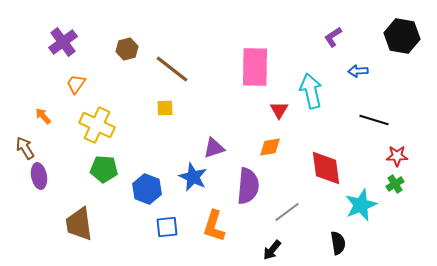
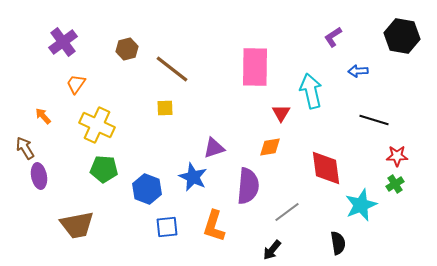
red triangle: moved 2 px right, 3 px down
brown trapezoid: moved 2 px left, 1 px down; rotated 93 degrees counterclockwise
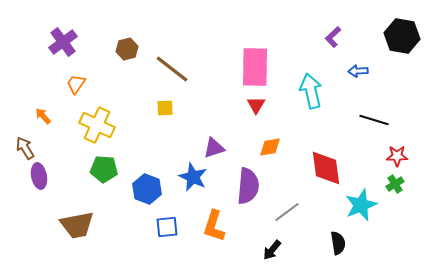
purple L-shape: rotated 10 degrees counterclockwise
red triangle: moved 25 px left, 8 px up
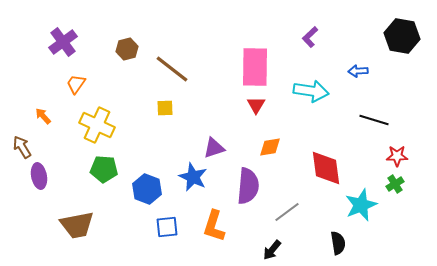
purple L-shape: moved 23 px left
cyan arrow: rotated 112 degrees clockwise
brown arrow: moved 3 px left, 1 px up
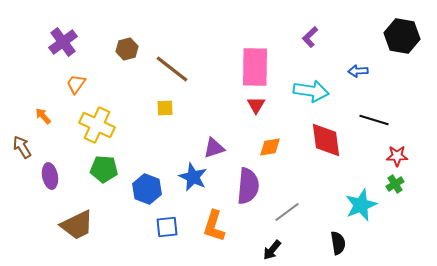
red diamond: moved 28 px up
purple ellipse: moved 11 px right
brown trapezoid: rotated 15 degrees counterclockwise
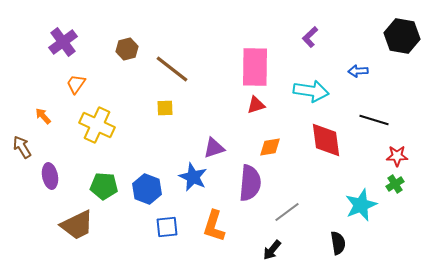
red triangle: rotated 42 degrees clockwise
green pentagon: moved 17 px down
purple semicircle: moved 2 px right, 3 px up
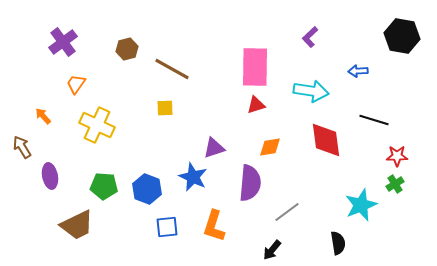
brown line: rotated 9 degrees counterclockwise
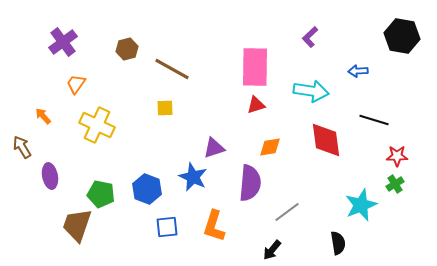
green pentagon: moved 3 px left, 8 px down; rotated 8 degrees clockwise
brown trapezoid: rotated 135 degrees clockwise
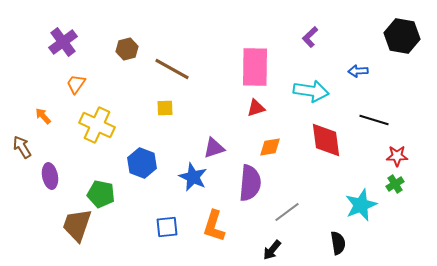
red triangle: moved 3 px down
blue hexagon: moved 5 px left, 26 px up
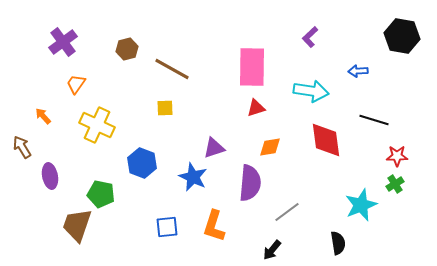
pink rectangle: moved 3 px left
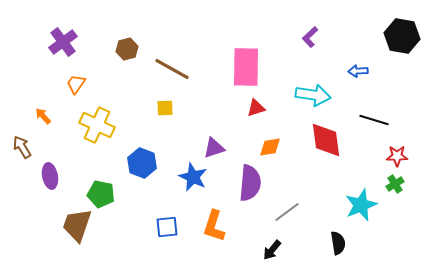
pink rectangle: moved 6 px left
cyan arrow: moved 2 px right, 4 px down
